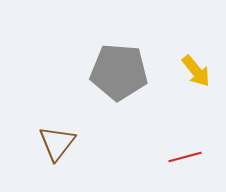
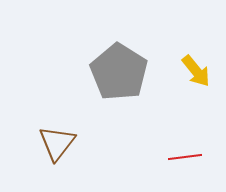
gray pentagon: rotated 28 degrees clockwise
red line: rotated 8 degrees clockwise
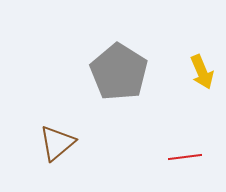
yellow arrow: moved 6 px right, 1 px down; rotated 16 degrees clockwise
brown triangle: rotated 12 degrees clockwise
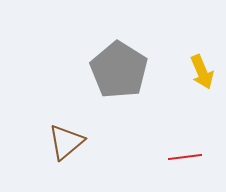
gray pentagon: moved 2 px up
brown triangle: moved 9 px right, 1 px up
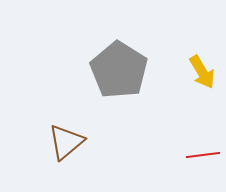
yellow arrow: rotated 8 degrees counterclockwise
red line: moved 18 px right, 2 px up
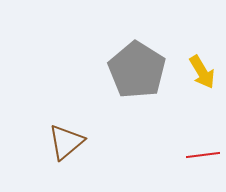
gray pentagon: moved 18 px right
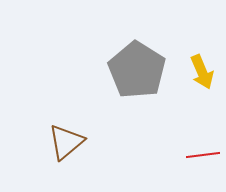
yellow arrow: rotated 8 degrees clockwise
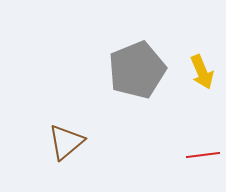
gray pentagon: rotated 18 degrees clockwise
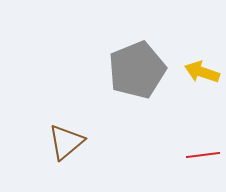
yellow arrow: rotated 132 degrees clockwise
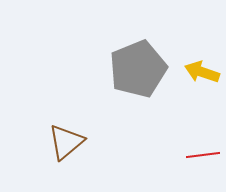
gray pentagon: moved 1 px right, 1 px up
